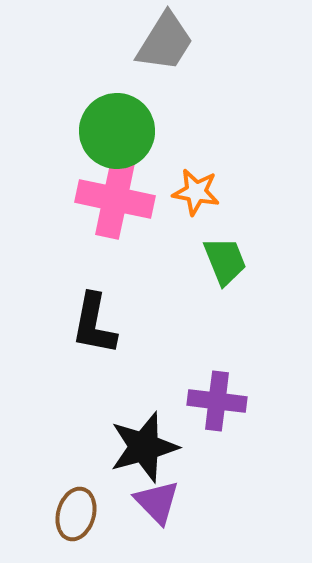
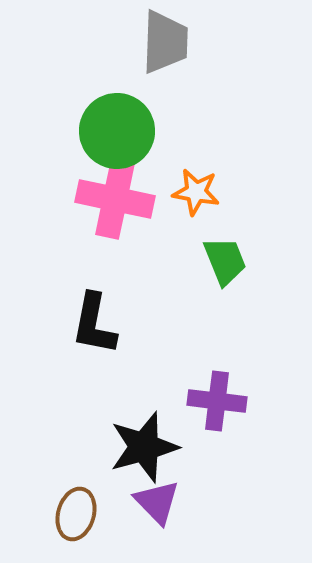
gray trapezoid: rotated 30 degrees counterclockwise
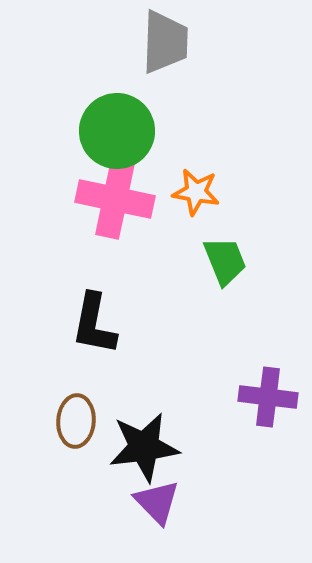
purple cross: moved 51 px right, 4 px up
black star: rotated 8 degrees clockwise
brown ellipse: moved 93 px up; rotated 12 degrees counterclockwise
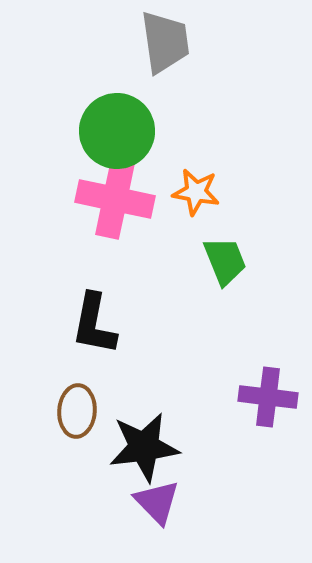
gray trapezoid: rotated 10 degrees counterclockwise
brown ellipse: moved 1 px right, 10 px up
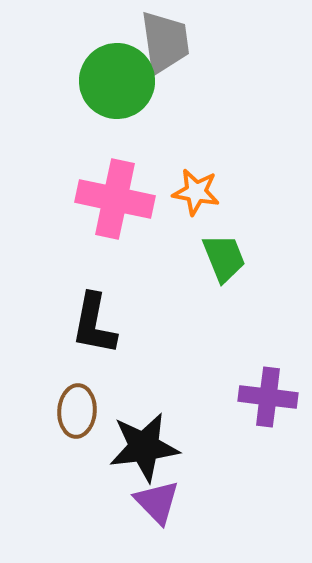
green circle: moved 50 px up
green trapezoid: moved 1 px left, 3 px up
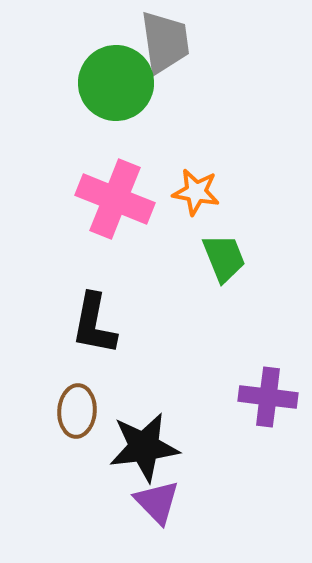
green circle: moved 1 px left, 2 px down
pink cross: rotated 10 degrees clockwise
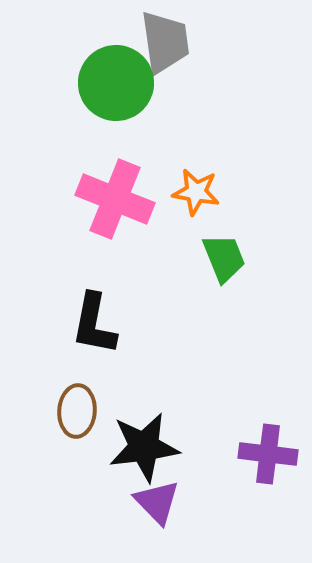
purple cross: moved 57 px down
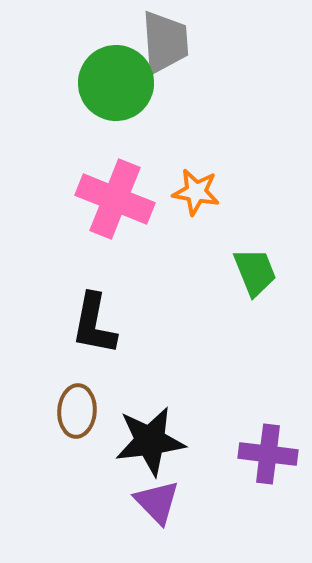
gray trapezoid: rotated 4 degrees clockwise
green trapezoid: moved 31 px right, 14 px down
black star: moved 6 px right, 6 px up
